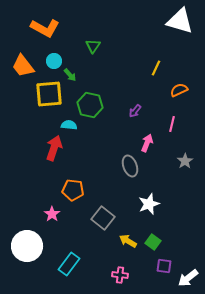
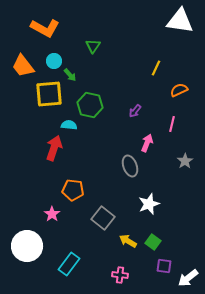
white triangle: rotated 8 degrees counterclockwise
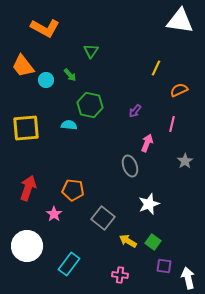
green triangle: moved 2 px left, 5 px down
cyan circle: moved 8 px left, 19 px down
yellow square: moved 23 px left, 34 px down
red arrow: moved 26 px left, 40 px down
pink star: moved 2 px right
white arrow: rotated 115 degrees clockwise
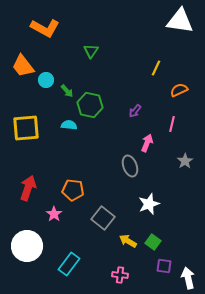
green arrow: moved 3 px left, 16 px down
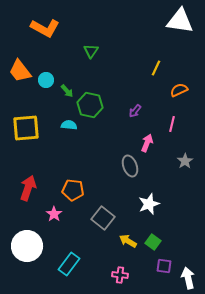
orange trapezoid: moved 3 px left, 5 px down
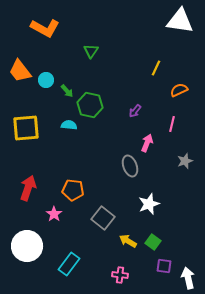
gray star: rotated 14 degrees clockwise
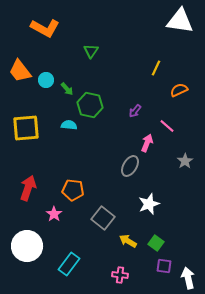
green arrow: moved 2 px up
pink line: moved 5 px left, 2 px down; rotated 63 degrees counterclockwise
gray star: rotated 14 degrees counterclockwise
gray ellipse: rotated 50 degrees clockwise
green square: moved 3 px right, 1 px down
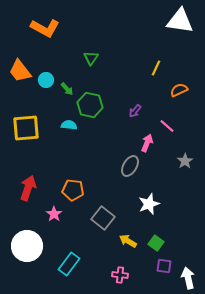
green triangle: moved 7 px down
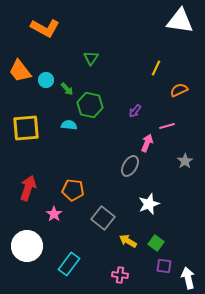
pink line: rotated 56 degrees counterclockwise
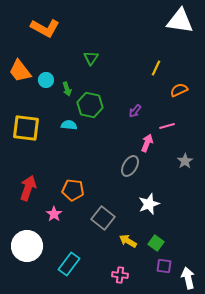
green arrow: rotated 24 degrees clockwise
yellow square: rotated 12 degrees clockwise
